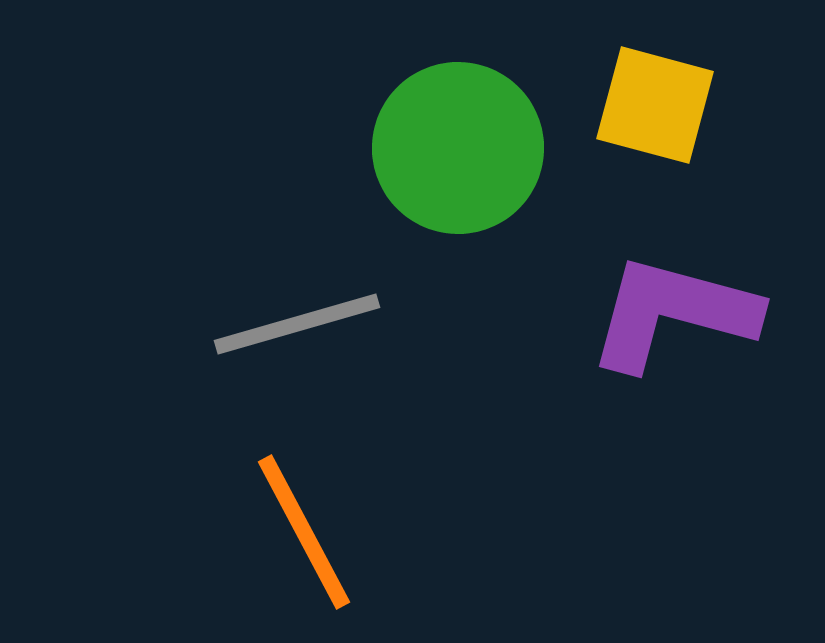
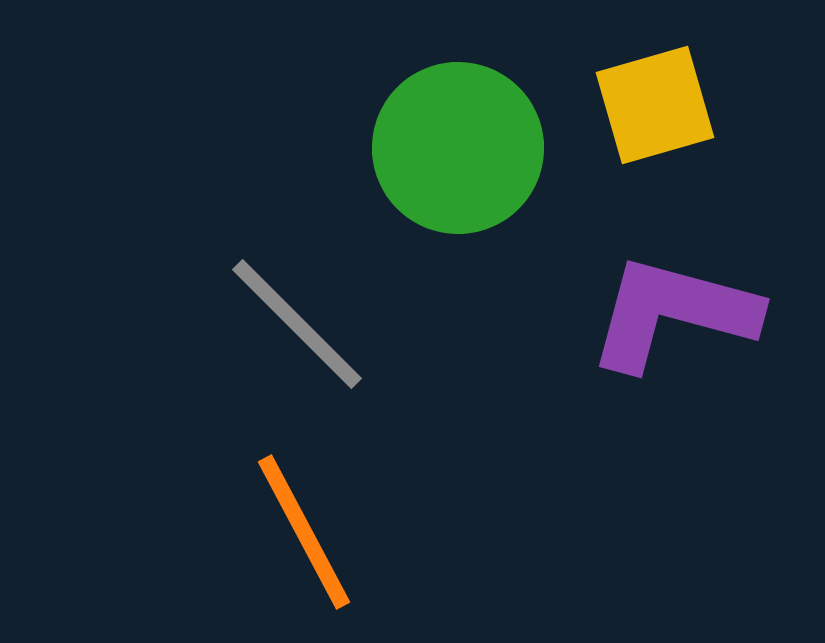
yellow square: rotated 31 degrees counterclockwise
gray line: rotated 61 degrees clockwise
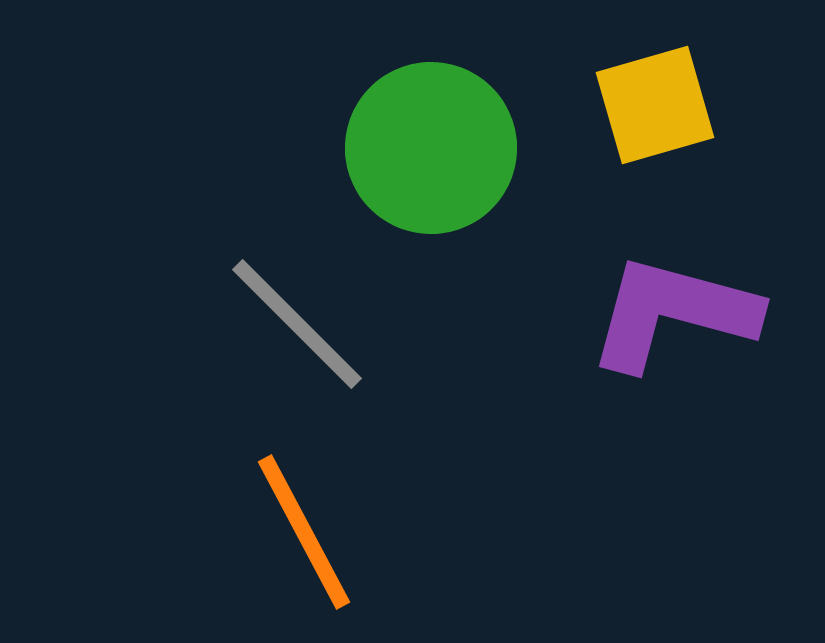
green circle: moved 27 px left
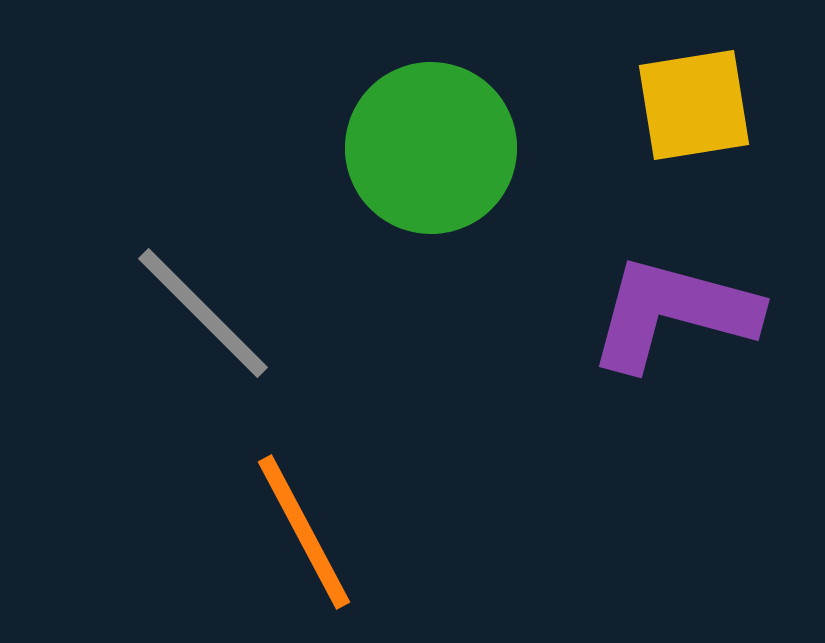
yellow square: moved 39 px right; rotated 7 degrees clockwise
gray line: moved 94 px left, 11 px up
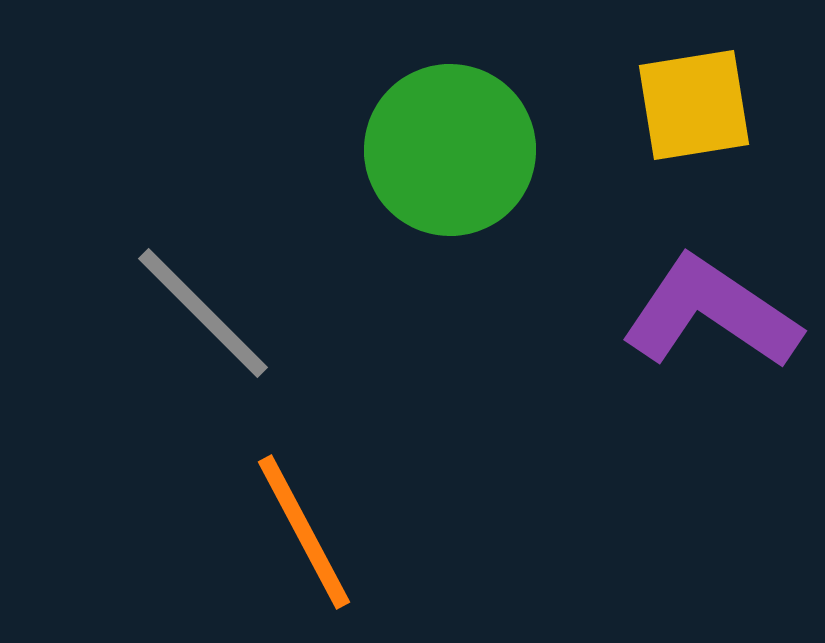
green circle: moved 19 px right, 2 px down
purple L-shape: moved 38 px right; rotated 19 degrees clockwise
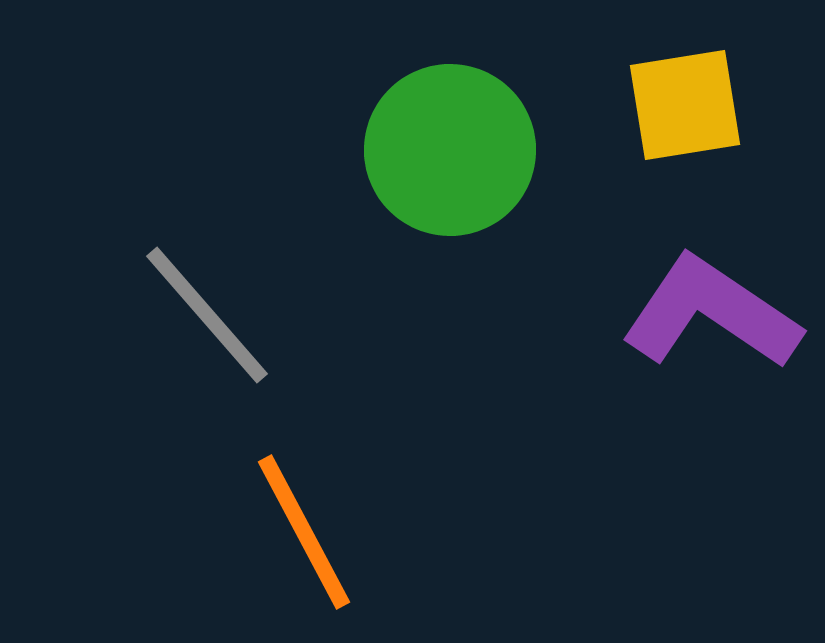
yellow square: moved 9 px left
gray line: moved 4 px right, 2 px down; rotated 4 degrees clockwise
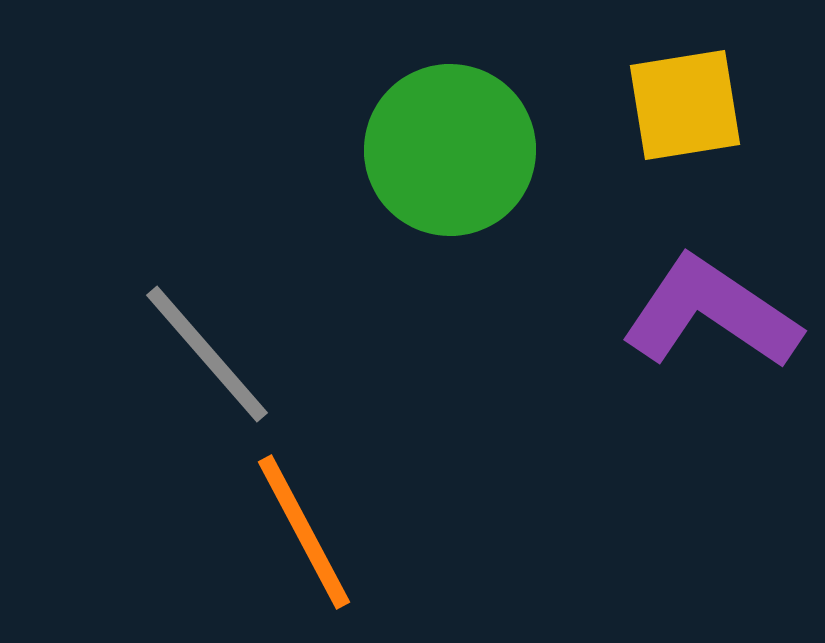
gray line: moved 39 px down
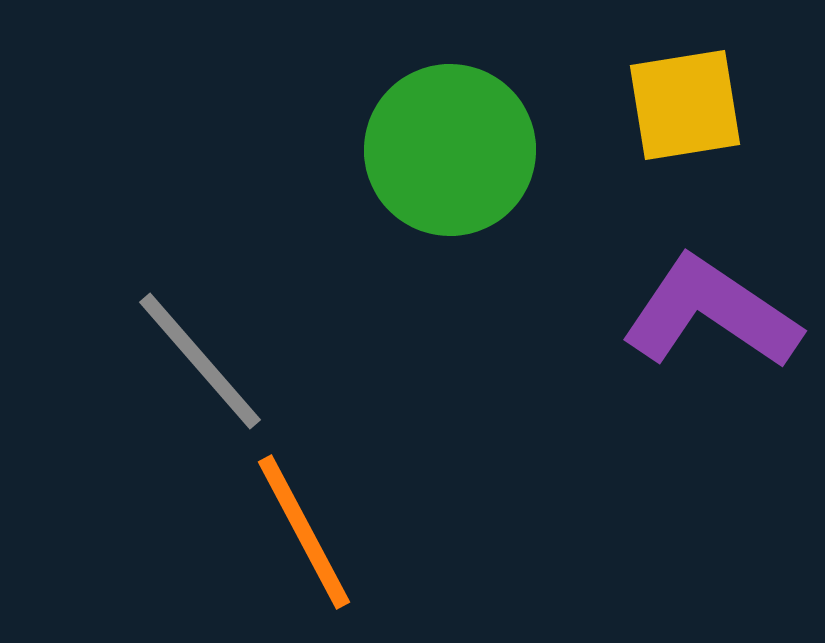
gray line: moved 7 px left, 7 px down
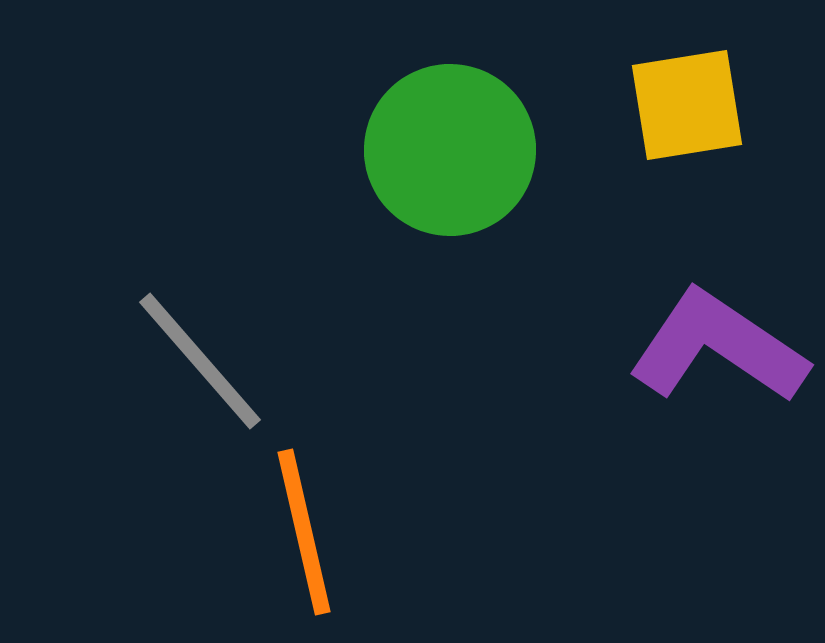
yellow square: moved 2 px right
purple L-shape: moved 7 px right, 34 px down
orange line: rotated 15 degrees clockwise
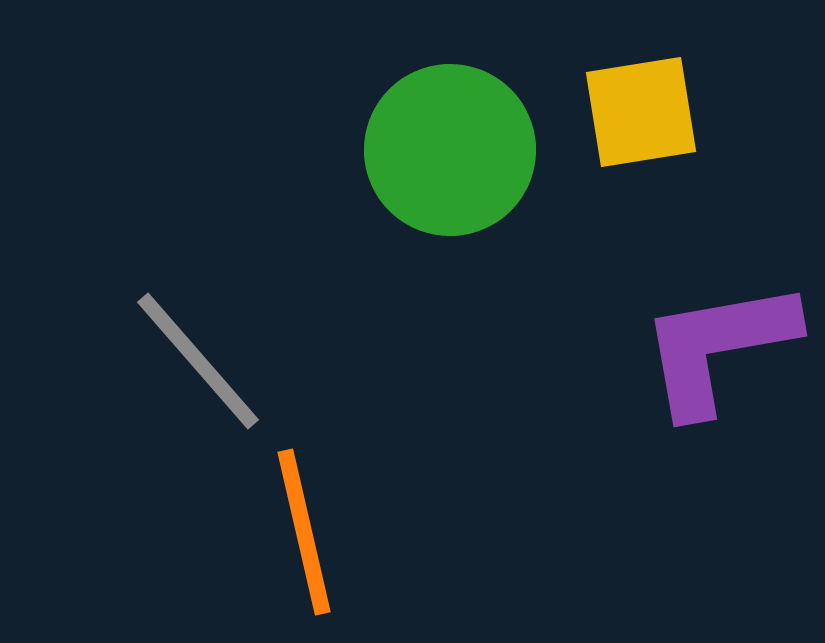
yellow square: moved 46 px left, 7 px down
purple L-shape: rotated 44 degrees counterclockwise
gray line: moved 2 px left
